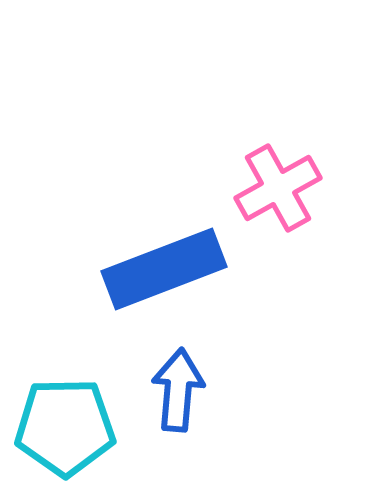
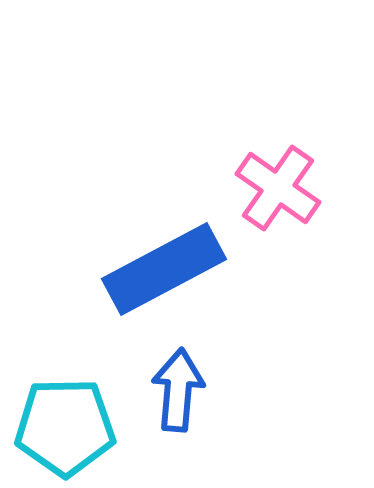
pink cross: rotated 26 degrees counterclockwise
blue rectangle: rotated 7 degrees counterclockwise
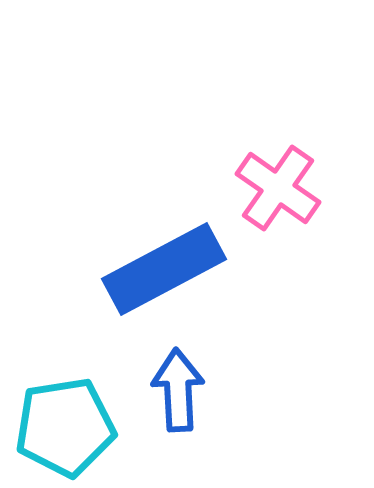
blue arrow: rotated 8 degrees counterclockwise
cyan pentagon: rotated 8 degrees counterclockwise
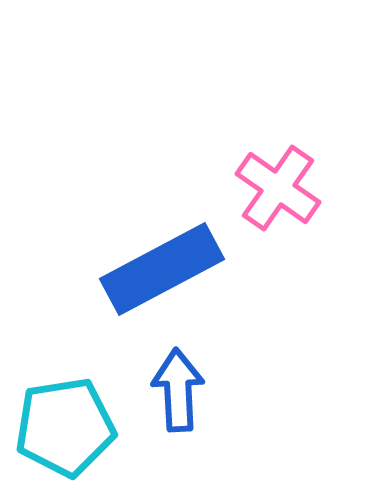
blue rectangle: moved 2 px left
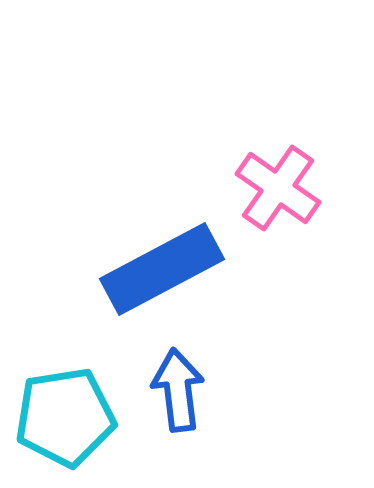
blue arrow: rotated 4 degrees counterclockwise
cyan pentagon: moved 10 px up
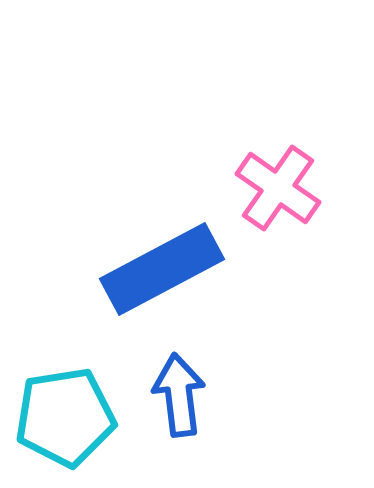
blue arrow: moved 1 px right, 5 px down
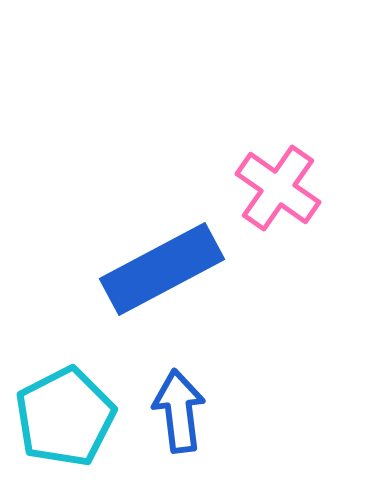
blue arrow: moved 16 px down
cyan pentagon: rotated 18 degrees counterclockwise
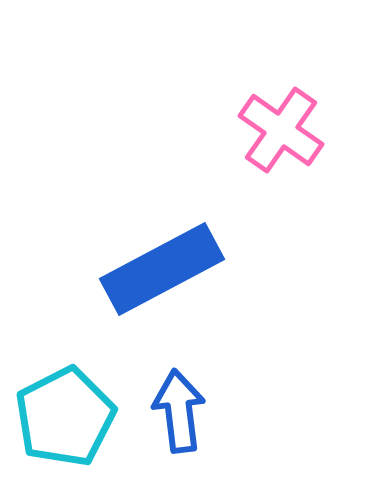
pink cross: moved 3 px right, 58 px up
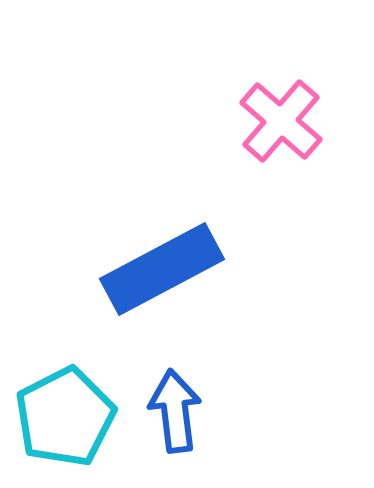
pink cross: moved 9 px up; rotated 6 degrees clockwise
blue arrow: moved 4 px left
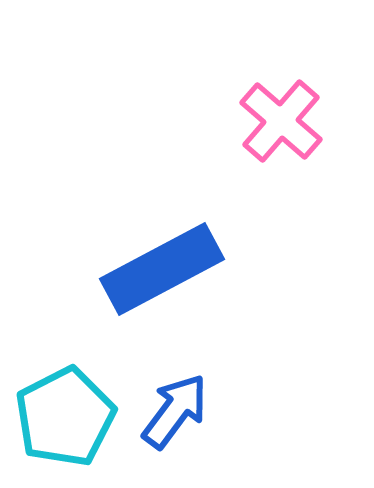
blue arrow: rotated 44 degrees clockwise
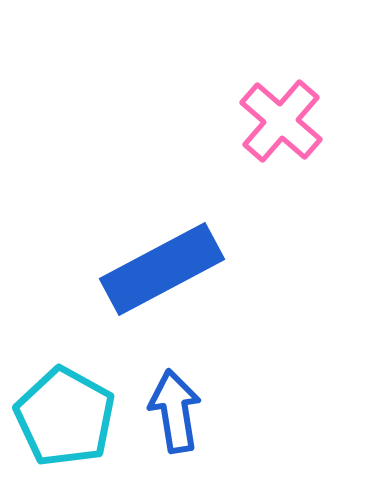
blue arrow: rotated 46 degrees counterclockwise
cyan pentagon: rotated 16 degrees counterclockwise
